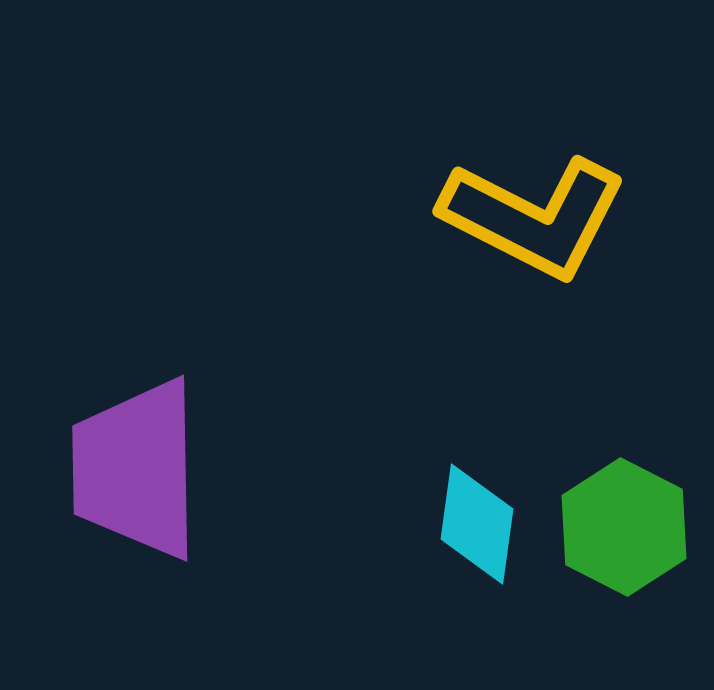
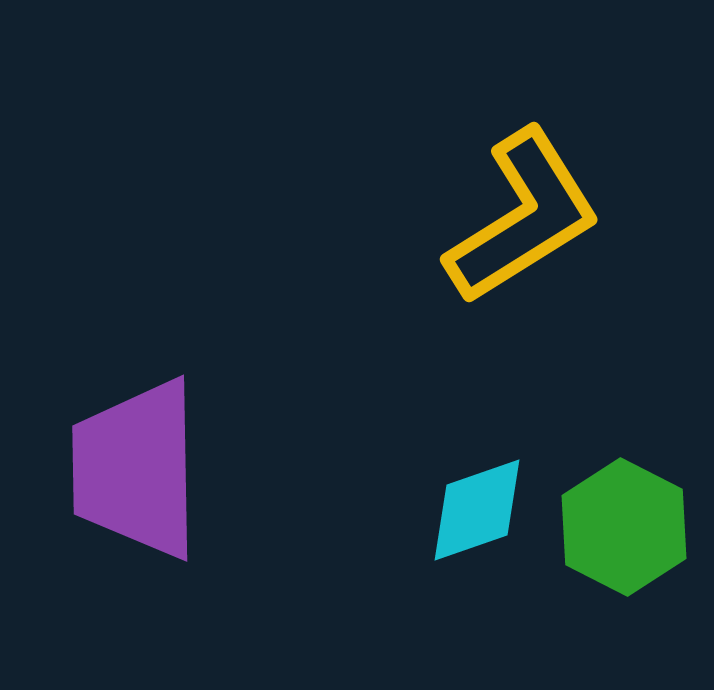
yellow L-shape: moved 11 px left; rotated 59 degrees counterclockwise
cyan diamond: moved 14 px up; rotated 63 degrees clockwise
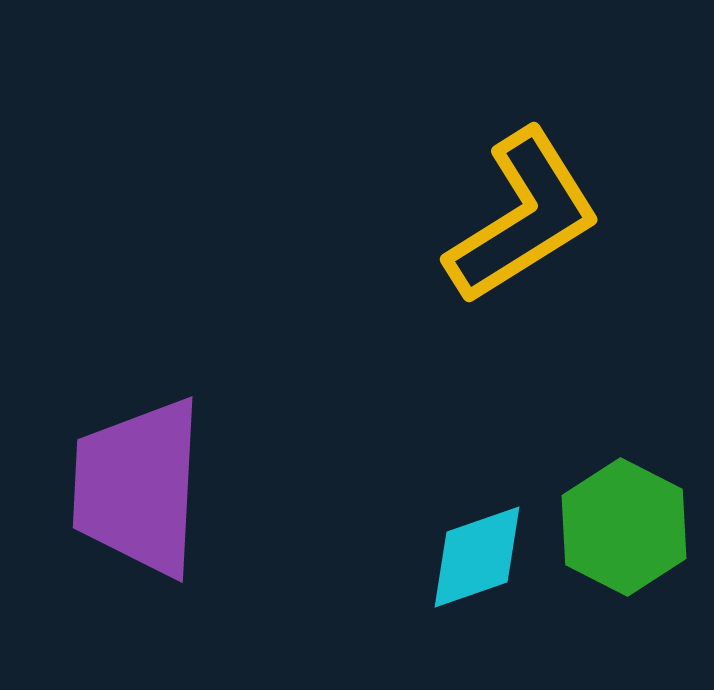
purple trapezoid: moved 2 px right, 18 px down; rotated 4 degrees clockwise
cyan diamond: moved 47 px down
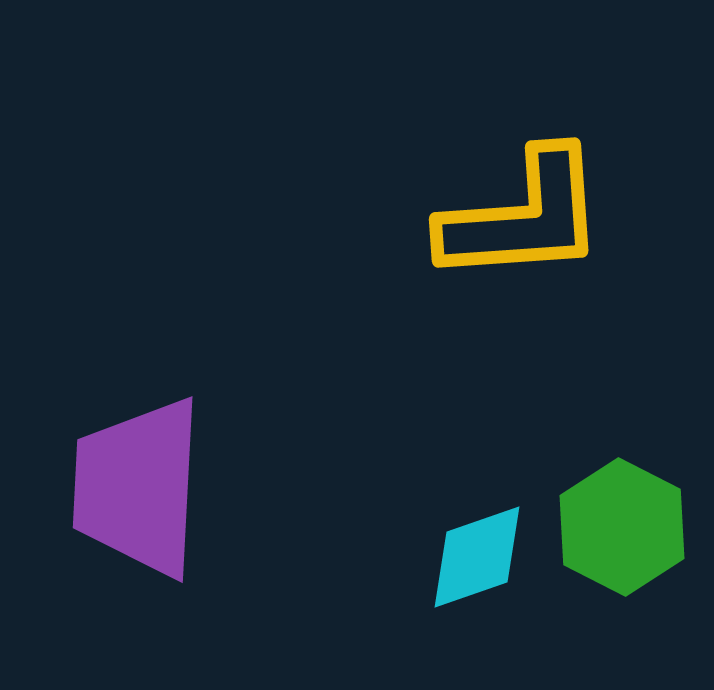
yellow L-shape: rotated 28 degrees clockwise
green hexagon: moved 2 px left
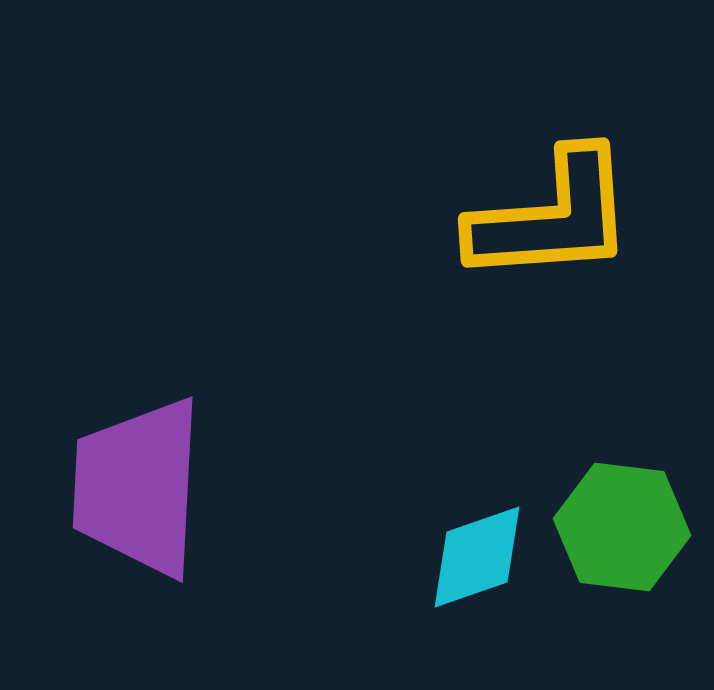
yellow L-shape: moved 29 px right
green hexagon: rotated 20 degrees counterclockwise
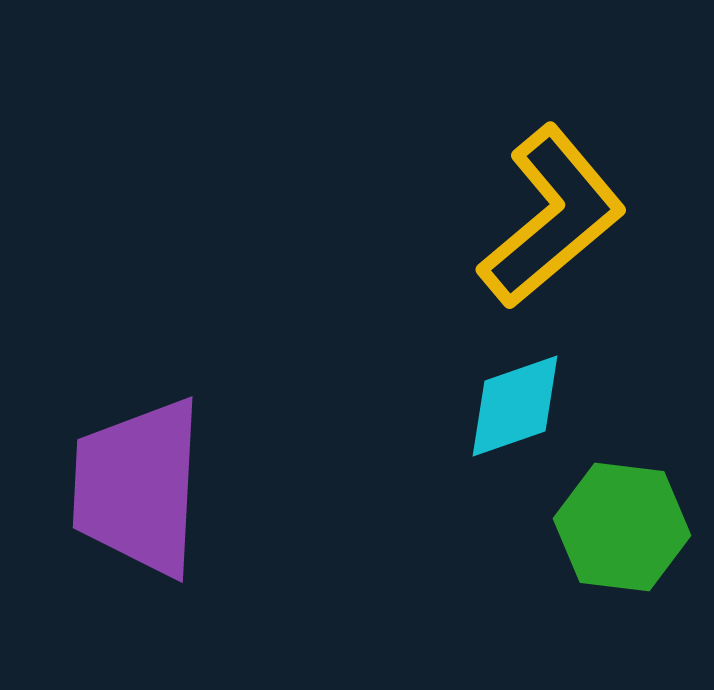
yellow L-shape: rotated 36 degrees counterclockwise
cyan diamond: moved 38 px right, 151 px up
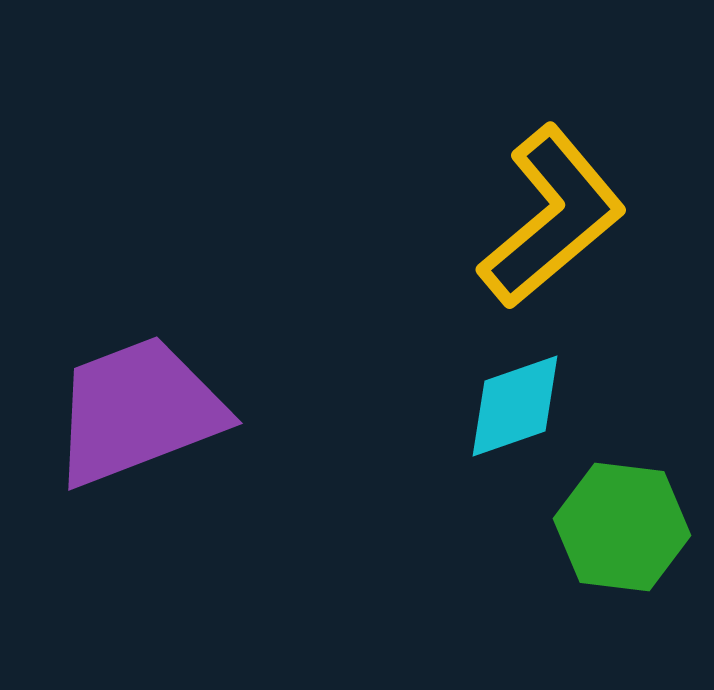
purple trapezoid: moved 76 px up; rotated 66 degrees clockwise
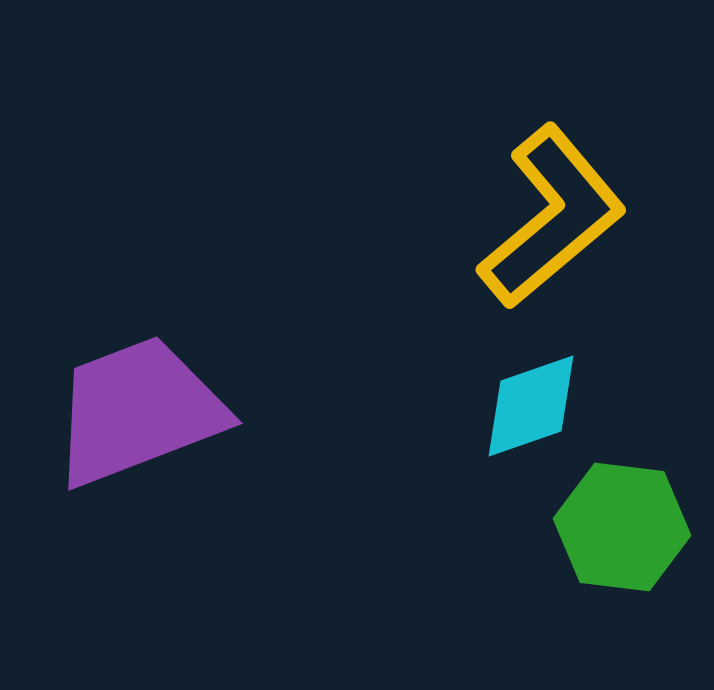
cyan diamond: moved 16 px right
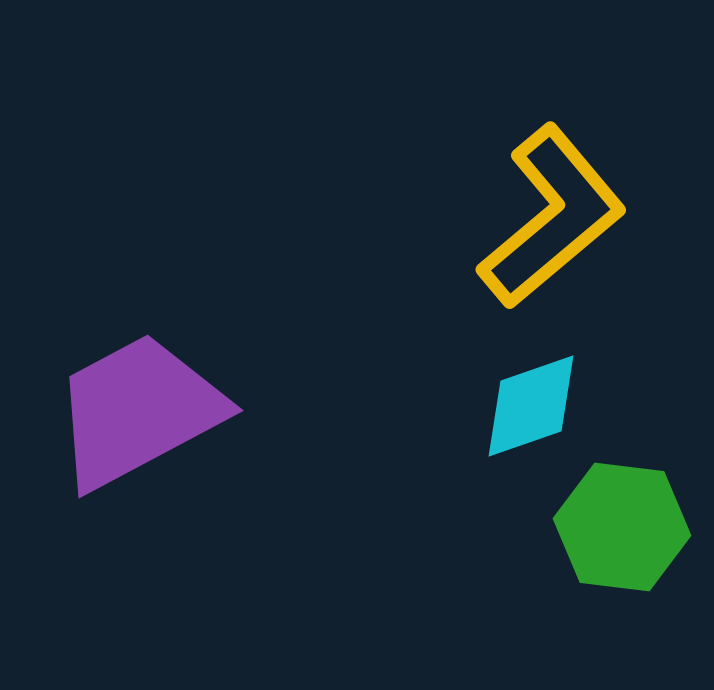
purple trapezoid: rotated 7 degrees counterclockwise
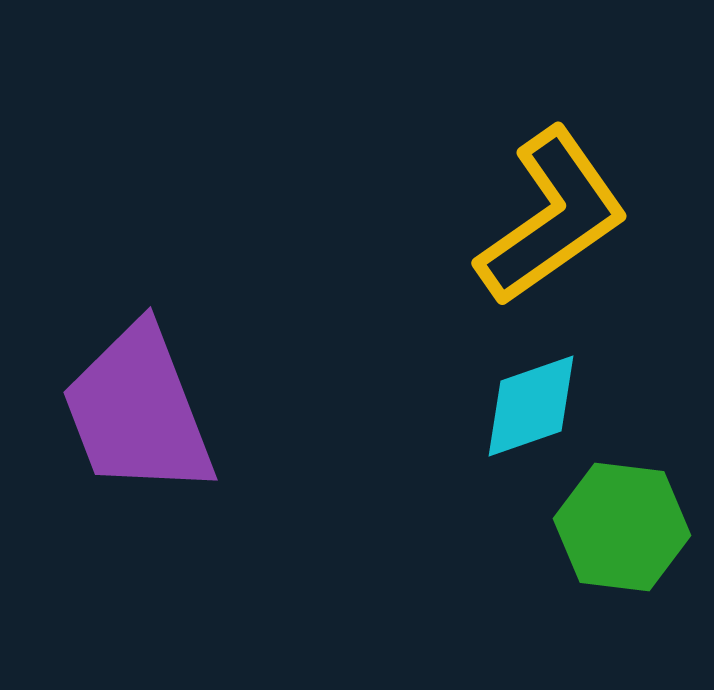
yellow L-shape: rotated 5 degrees clockwise
purple trapezoid: rotated 83 degrees counterclockwise
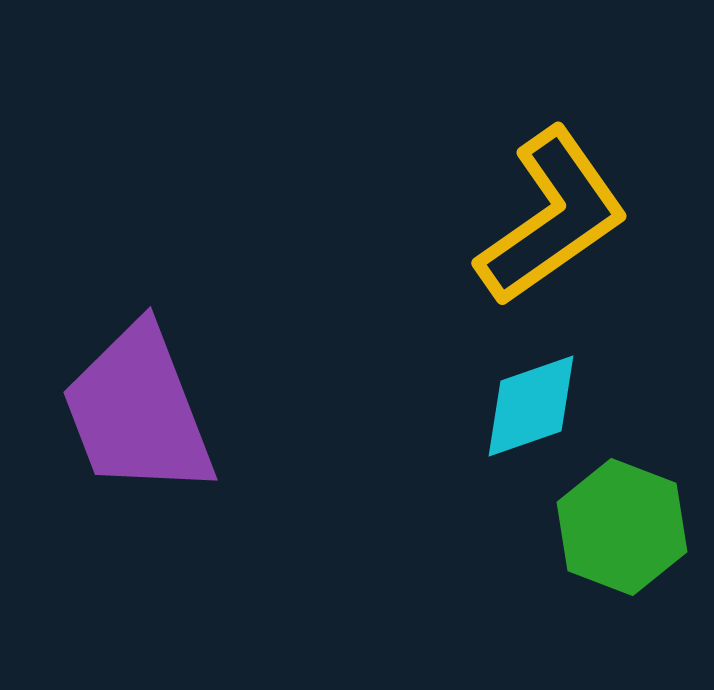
green hexagon: rotated 14 degrees clockwise
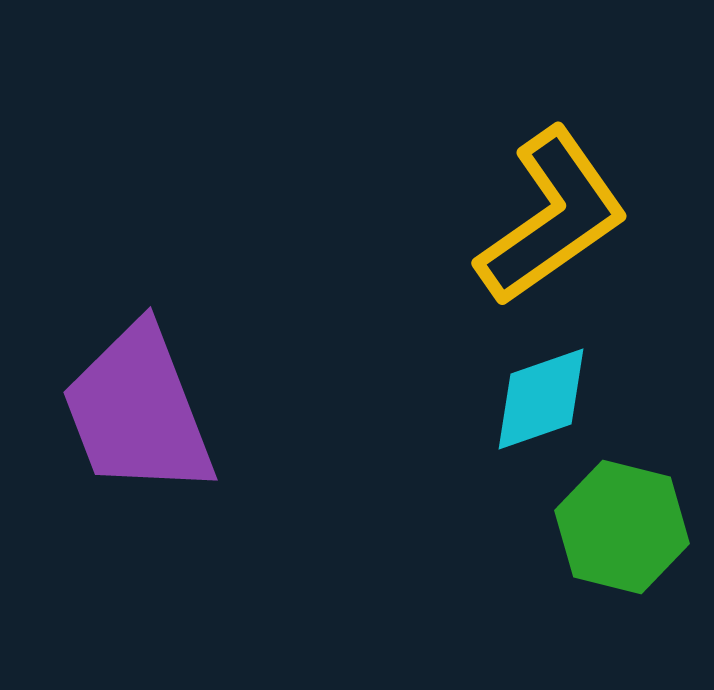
cyan diamond: moved 10 px right, 7 px up
green hexagon: rotated 7 degrees counterclockwise
